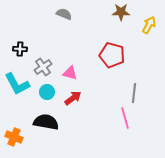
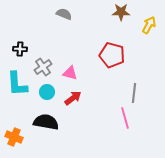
cyan L-shape: rotated 24 degrees clockwise
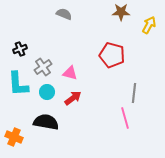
black cross: rotated 24 degrees counterclockwise
cyan L-shape: moved 1 px right
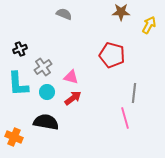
pink triangle: moved 1 px right, 4 px down
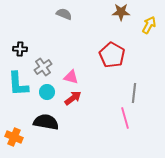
black cross: rotated 24 degrees clockwise
red pentagon: rotated 15 degrees clockwise
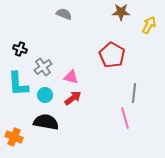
black cross: rotated 16 degrees clockwise
cyan circle: moved 2 px left, 3 px down
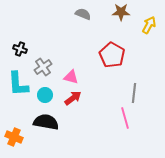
gray semicircle: moved 19 px right
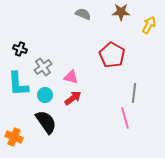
black semicircle: rotated 45 degrees clockwise
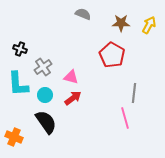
brown star: moved 11 px down
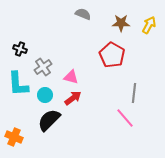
pink line: rotated 25 degrees counterclockwise
black semicircle: moved 3 px right, 2 px up; rotated 100 degrees counterclockwise
